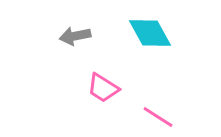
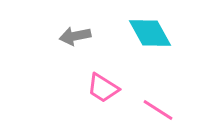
pink line: moved 7 px up
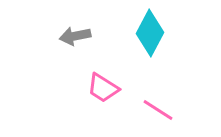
cyan diamond: rotated 57 degrees clockwise
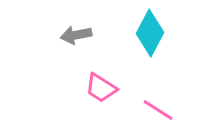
gray arrow: moved 1 px right, 1 px up
pink trapezoid: moved 2 px left
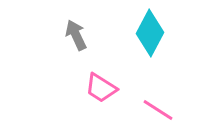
gray arrow: rotated 76 degrees clockwise
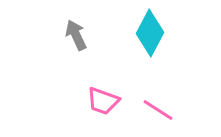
pink trapezoid: moved 2 px right, 13 px down; rotated 12 degrees counterclockwise
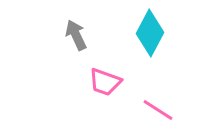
pink trapezoid: moved 2 px right, 19 px up
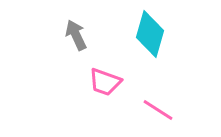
cyan diamond: moved 1 px down; rotated 12 degrees counterclockwise
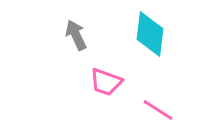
cyan diamond: rotated 9 degrees counterclockwise
pink trapezoid: moved 1 px right
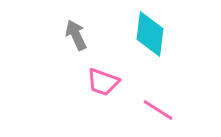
pink trapezoid: moved 3 px left
